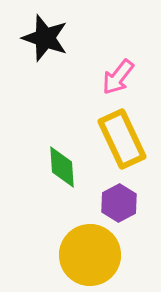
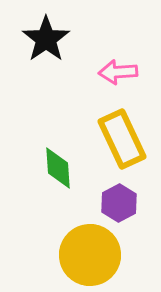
black star: moved 1 px right, 1 px down; rotated 18 degrees clockwise
pink arrow: moved 5 px up; rotated 48 degrees clockwise
green diamond: moved 4 px left, 1 px down
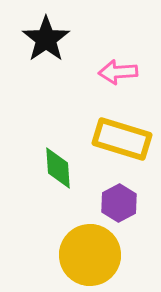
yellow rectangle: rotated 48 degrees counterclockwise
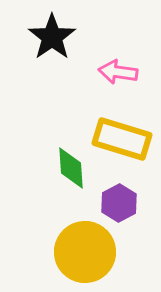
black star: moved 6 px right, 2 px up
pink arrow: rotated 12 degrees clockwise
green diamond: moved 13 px right
yellow circle: moved 5 px left, 3 px up
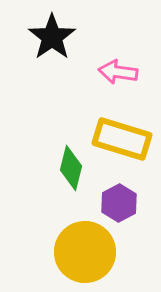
green diamond: rotated 18 degrees clockwise
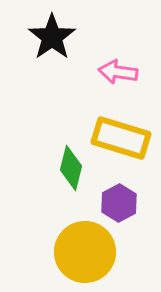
yellow rectangle: moved 1 px left, 1 px up
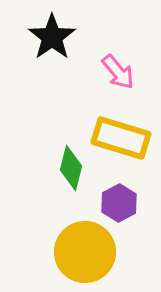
pink arrow: rotated 138 degrees counterclockwise
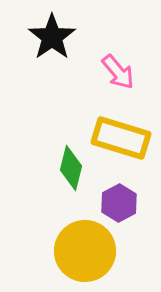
yellow circle: moved 1 px up
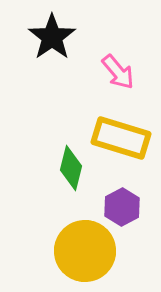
purple hexagon: moved 3 px right, 4 px down
